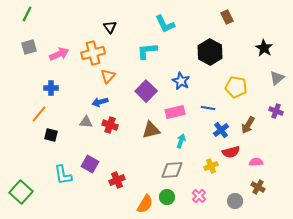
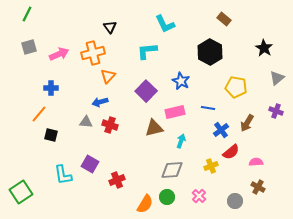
brown rectangle at (227, 17): moved 3 px left, 2 px down; rotated 24 degrees counterclockwise
brown arrow at (248, 125): moved 1 px left, 2 px up
brown triangle at (151, 130): moved 3 px right, 2 px up
red semicircle at (231, 152): rotated 24 degrees counterclockwise
green square at (21, 192): rotated 15 degrees clockwise
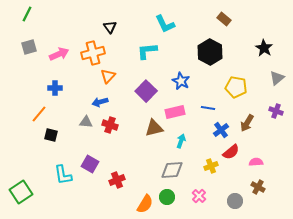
blue cross at (51, 88): moved 4 px right
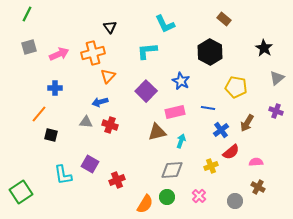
brown triangle at (154, 128): moved 3 px right, 4 px down
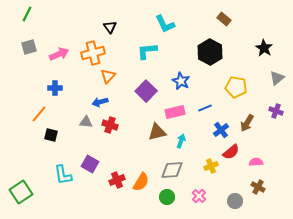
blue line at (208, 108): moved 3 px left; rotated 32 degrees counterclockwise
orange semicircle at (145, 204): moved 4 px left, 22 px up
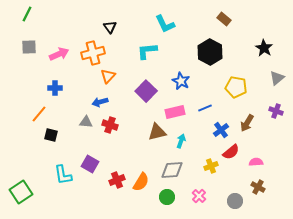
gray square at (29, 47): rotated 14 degrees clockwise
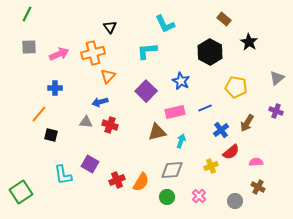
black star at (264, 48): moved 15 px left, 6 px up
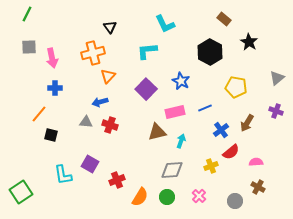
pink arrow at (59, 54): moved 7 px left, 4 px down; rotated 102 degrees clockwise
purple square at (146, 91): moved 2 px up
orange semicircle at (141, 182): moved 1 px left, 15 px down
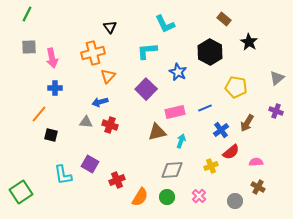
blue star at (181, 81): moved 3 px left, 9 px up
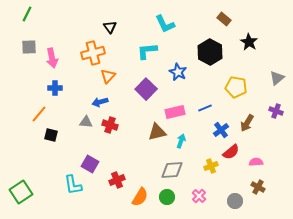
cyan L-shape at (63, 175): moved 10 px right, 10 px down
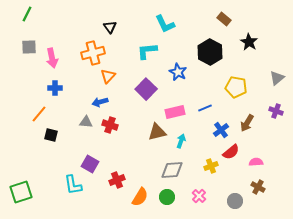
green square at (21, 192): rotated 15 degrees clockwise
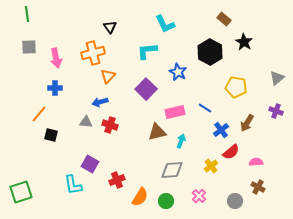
green line at (27, 14): rotated 35 degrees counterclockwise
black star at (249, 42): moved 5 px left
pink arrow at (52, 58): moved 4 px right
blue line at (205, 108): rotated 56 degrees clockwise
yellow cross at (211, 166): rotated 16 degrees counterclockwise
green circle at (167, 197): moved 1 px left, 4 px down
